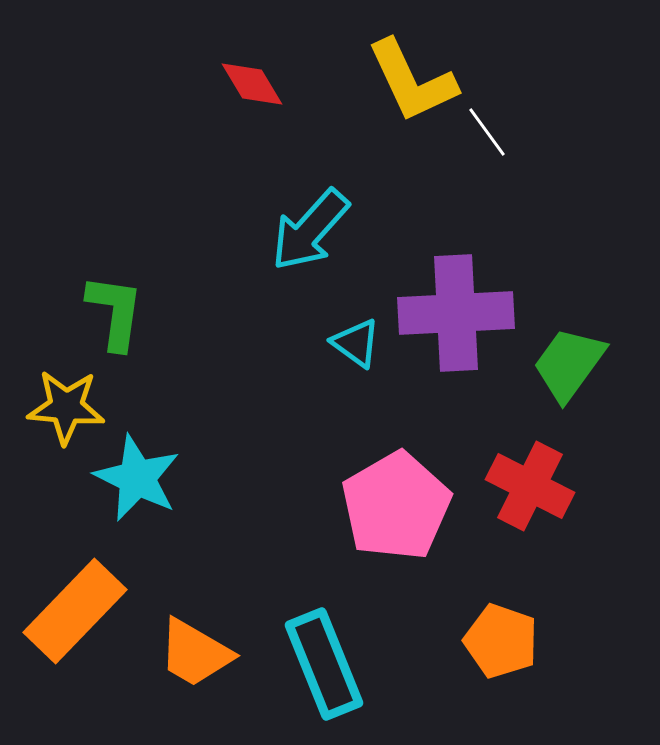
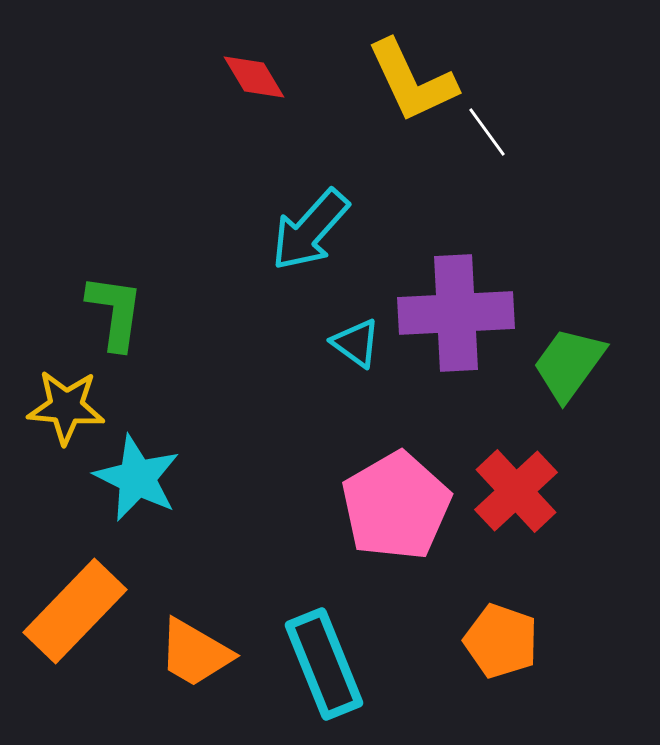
red diamond: moved 2 px right, 7 px up
red cross: moved 14 px left, 5 px down; rotated 20 degrees clockwise
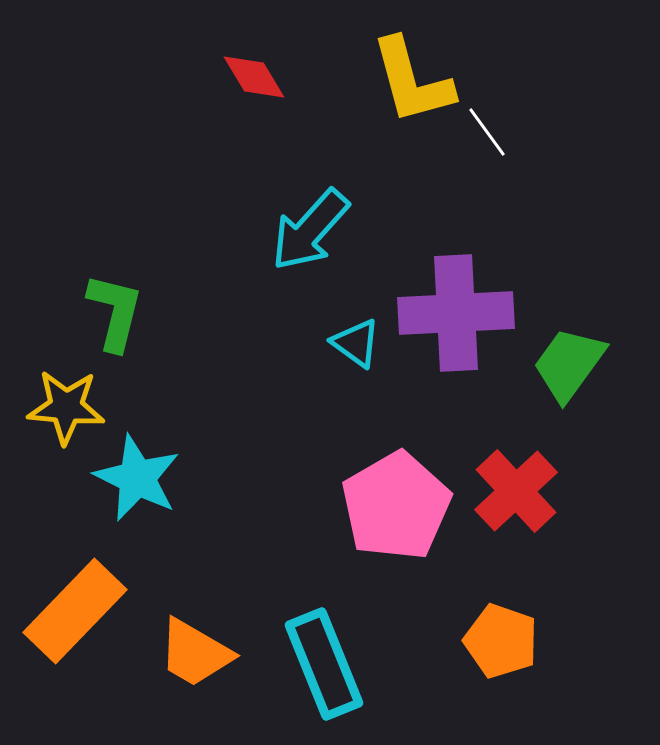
yellow L-shape: rotated 10 degrees clockwise
green L-shape: rotated 6 degrees clockwise
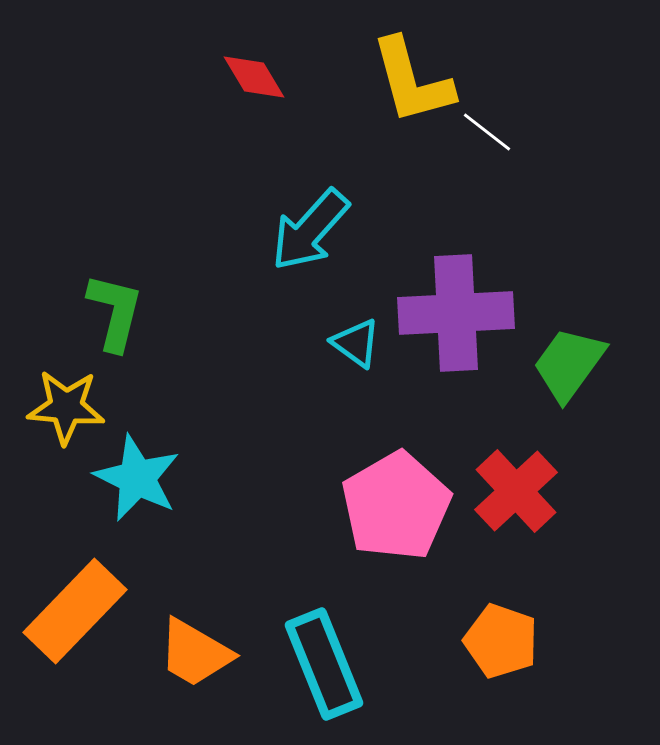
white line: rotated 16 degrees counterclockwise
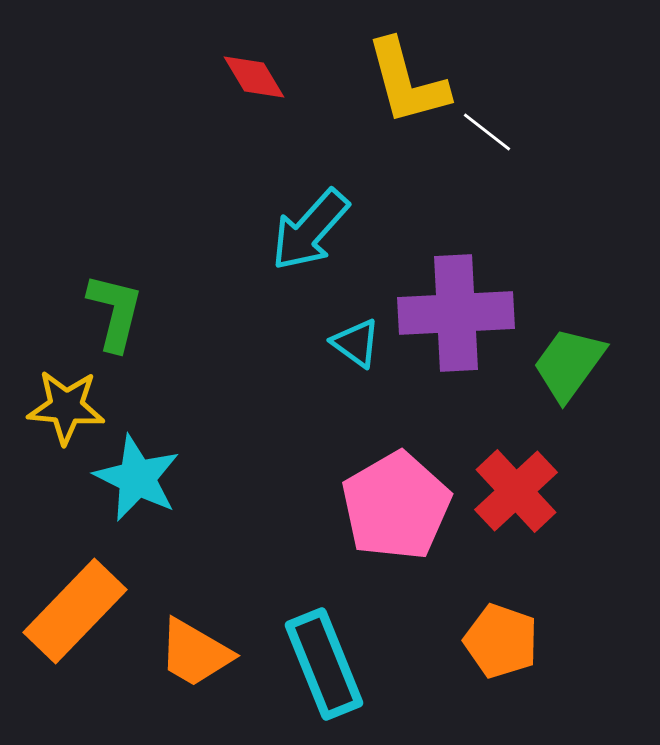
yellow L-shape: moved 5 px left, 1 px down
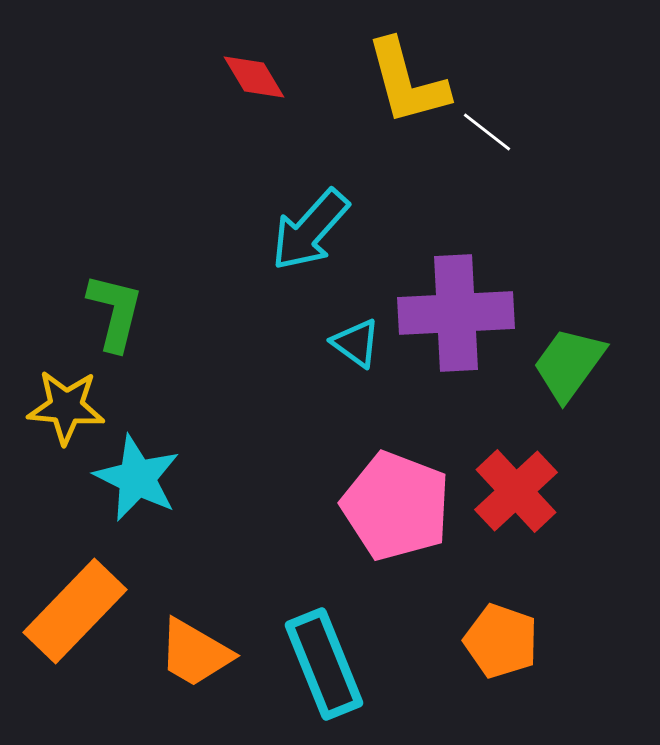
pink pentagon: rotated 21 degrees counterclockwise
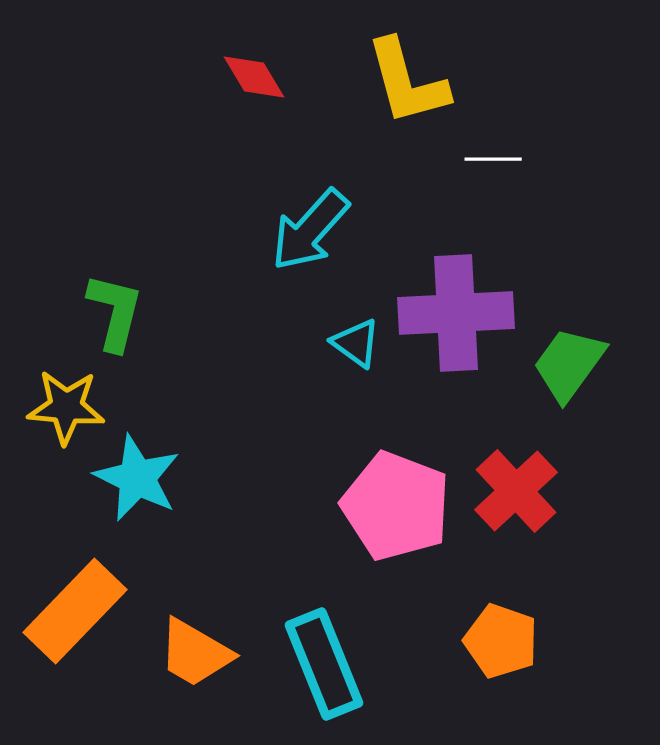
white line: moved 6 px right, 27 px down; rotated 38 degrees counterclockwise
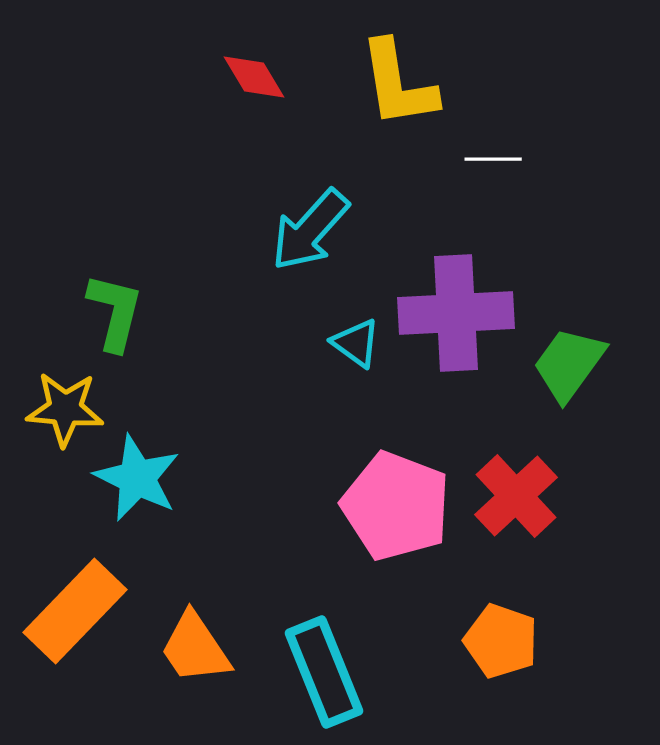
yellow L-shape: moved 9 px left, 2 px down; rotated 6 degrees clockwise
yellow star: moved 1 px left, 2 px down
red cross: moved 5 px down
orange trapezoid: moved 5 px up; rotated 26 degrees clockwise
cyan rectangle: moved 8 px down
